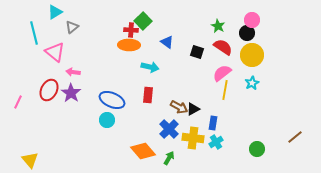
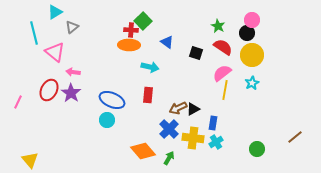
black square: moved 1 px left, 1 px down
brown arrow: moved 1 px left, 1 px down; rotated 126 degrees clockwise
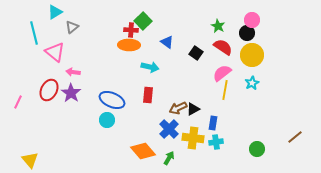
black square: rotated 16 degrees clockwise
cyan cross: rotated 24 degrees clockwise
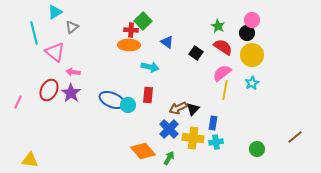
black triangle: rotated 16 degrees counterclockwise
cyan circle: moved 21 px right, 15 px up
yellow triangle: rotated 42 degrees counterclockwise
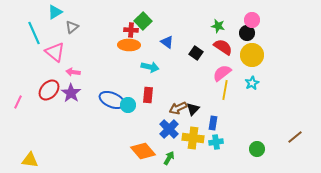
green star: rotated 16 degrees counterclockwise
cyan line: rotated 10 degrees counterclockwise
red ellipse: rotated 15 degrees clockwise
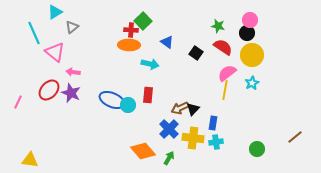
pink circle: moved 2 px left
cyan arrow: moved 3 px up
pink semicircle: moved 5 px right
purple star: rotated 12 degrees counterclockwise
brown arrow: moved 2 px right
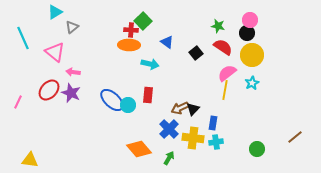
cyan line: moved 11 px left, 5 px down
black square: rotated 16 degrees clockwise
blue ellipse: rotated 20 degrees clockwise
orange diamond: moved 4 px left, 2 px up
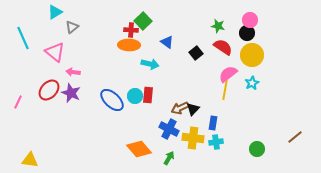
pink semicircle: moved 1 px right, 1 px down
cyan circle: moved 7 px right, 9 px up
blue cross: rotated 18 degrees counterclockwise
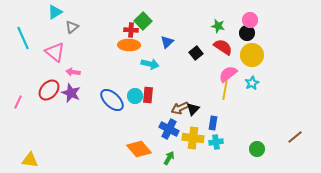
blue triangle: rotated 40 degrees clockwise
